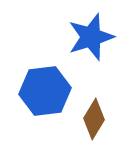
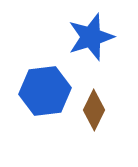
brown diamond: moved 9 px up; rotated 6 degrees counterclockwise
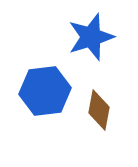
brown diamond: moved 5 px right; rotated 15 degrees counterclockwise
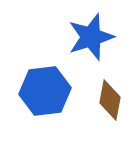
brown diamond: moved 11 px right, 10 px up
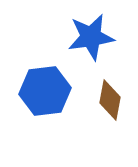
blue star: rotated 9 degrees clockwise
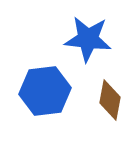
blue star: moved 3 px left, 2 px down; rotated 15 degrees clockwise
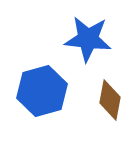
blue hexagon: moved 3 px left; rotated 9 degrees counterclockwise
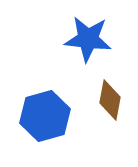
blue hexagon: moved 3 px right, 25 px down
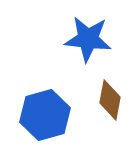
blue hexagon: moved 1 px up
